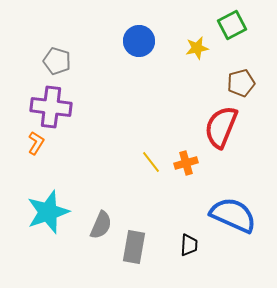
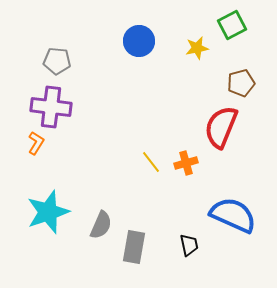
gray pentagon: rotated 12 degrees counterclockwise
black trapezoid: rotated 15 degrees counterclockwise
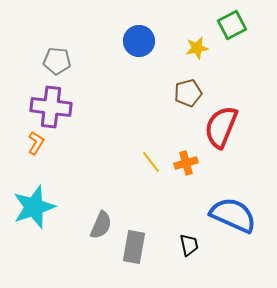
brown pentagon: moved 53 px left, 10 px down
cyan star: moved 14 px left, 5 px up
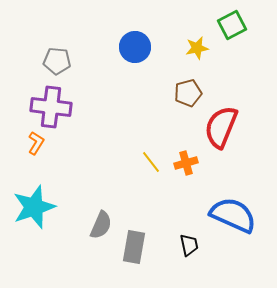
blue circle: moved 4 px left, 6 px down
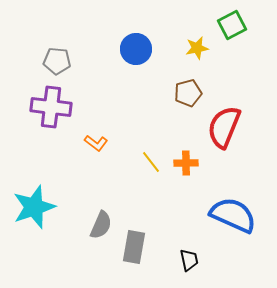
blue circle: moved 1 px right, 2 px down
red semicircle: moved 3 px right
orange L-shape: moved 60 px right; rotated 95 degrees clockwise
orange cross: rotated 15 degrees clockwise
black trapezoid: moved 15 px down
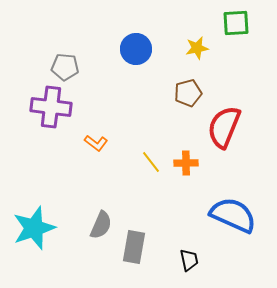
green square: moved 4 px right, 2 px up; rotated 24 degrees clockwise
gray pentagon: moved 8 px right, 6 px down
cyan star: moved 21 px down
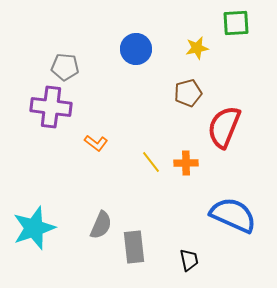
gray rectangle: rotated 16 degrees counterclockwise
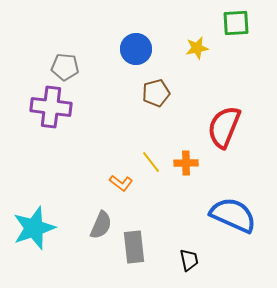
brown pentagon: moved 32 px left
orange L-shape: moved 25 px right, 40 px down
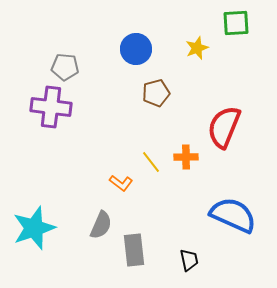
yellow star: rotated 10 degrees counterclockwise
orange cross: moved 6 px up
gray rectangle: moved 3 px down
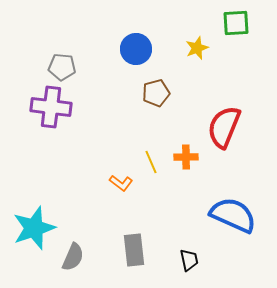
gray pentagon: moved 3 px left
yellow line: rotated 15 degrees clockwise
gray semicircle: moved 28 px left, 32 px down
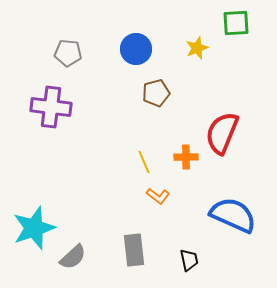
gray pentagon: moved 6 px right, 14 px up
red semicircle: moved 2 px left, 6 px down
yellow line: moved 7 px left
orange L-shape: moved 37 px right, 13 px down
gray semicircle: rotated 24 degrees clockwise
